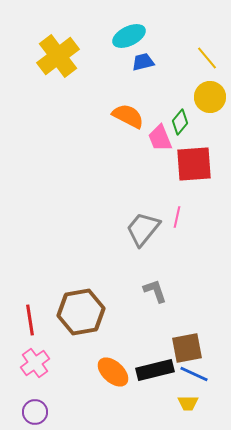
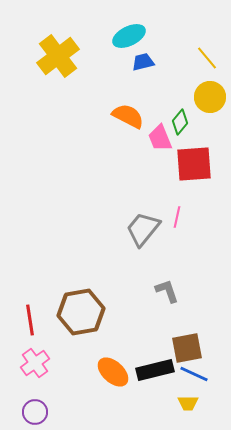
gray L-shape: moved 12 px right
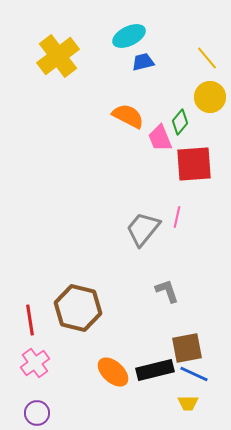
brown hexagon: moved 3 px left, 4 px up; rotated 24 degrees clockwise
purple circle: moved 2 px right, 1 px down
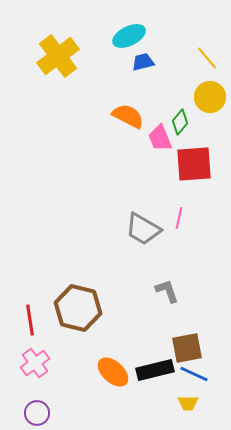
pink line: moved 2 px right, 1 px down
gray trapezoid: rotated 99 degrees counterclockwise
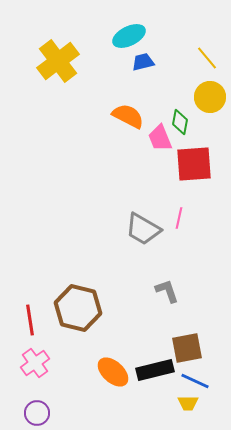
yellow cross: moved 5 px down
green diamond: rotated 30 degrees counterclockwise
blue line: moved 1 px right, 7 px down
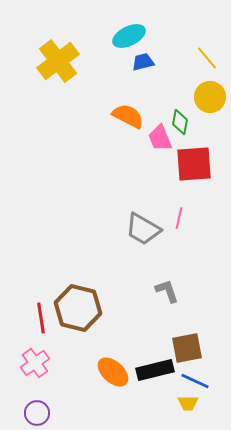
red line: moved 11 px right, 2 px up
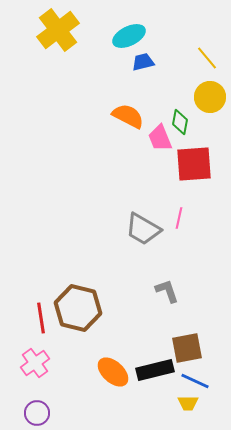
yellow cross: moved 31 px up
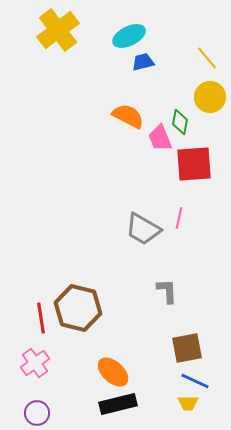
gray L-shape: rotated 16 degrees clockwise
black rectangle: moved 37 px left, 34 px down
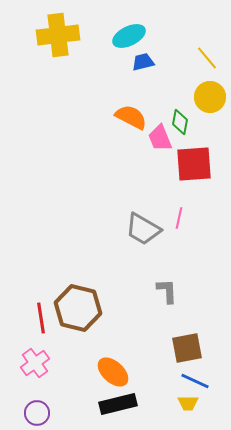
yellow cross: moved 5 px down; rotated 30 degrees clockwise
orange semicircle: moved 3 px right, 1 px down
